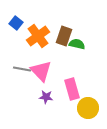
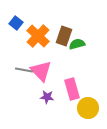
orange cross: rotated 10 degrees counterclockwise
green semicircle: rotated 28 degrees counterclockwise
gray line: moved 2 px right, 1 px down
purple star: moved 1 px right
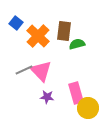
brown rectangle: moved 5 px up; rotated 12 degrees counterclockwise
gray line: rotated 36 degrees counterclockwise
pink rectangle: moved 4 px right, 4 px down
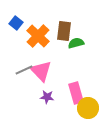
green semicircle: moved 1 px left, 1 px up
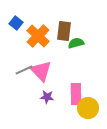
pink rectangle: moved 1 px down; rotated 15 degrees clockwise
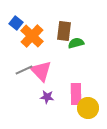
orange cross: moved 6 px left
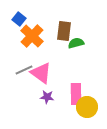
blue square: moved 3 px right, 4 px up
pink triangle: moved 2 px down; rotated 10 degrees counterclockwise
yellow circle: moved 1 px left, 1 px up
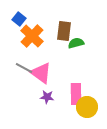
gray line: moved 2 px up; rotated 54 degrees clockwise
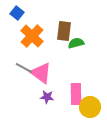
blue square: moved 2 px left, 6 px up
yellow circle: moved 3 px right
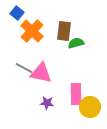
orange cross: moved 5 px up
pink triangle: rotated 25 degrees counterclockwise
purple star: moved 6 px down
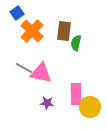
blue square: rotated 16 degrees clockwise
green semicircle: rotated 63 degrees counterclockwise
